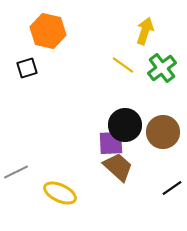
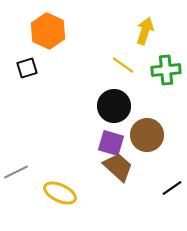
orange hexagon: rotated 12 degrees clockwise
green cross: moved 4 px right, 2 px down; rotated 32 degrees clockwise
black circle: moved 11 px left, 19 px up
brown circle: moved 16 px left, 3 px down
purple square: rotated 20 degrees clockwise
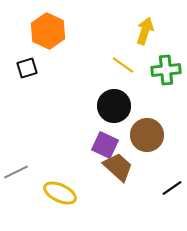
purple square: moved 6 px left, 2 px down; rotated 8 degrees clockwise
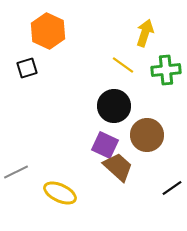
yellow arrow: moved 2 px down
